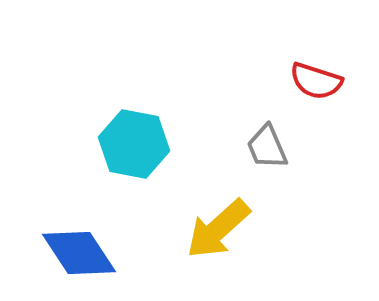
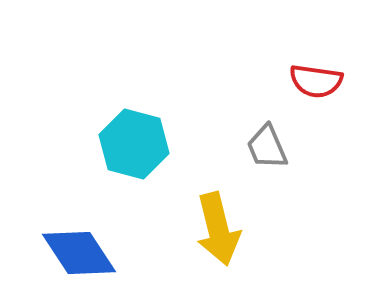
red semicircle: rotated 10 degrees counterclockwise
cyan hexagon: rotated 4 degrees clockwise
yellow arrow: rotated 62 degrees counterclockwise
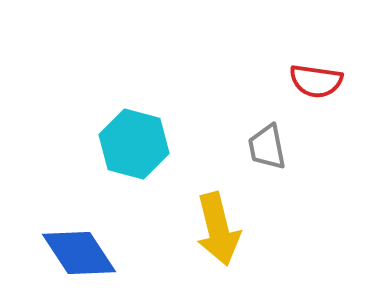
gray trapezoid: rotated 12 degrees clockwise
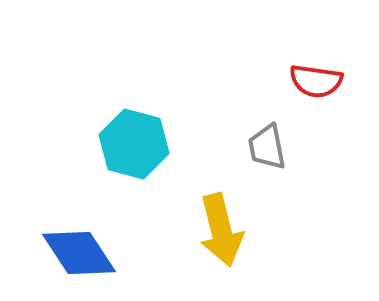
yellow arrow: moved 3 px right, 1 px down
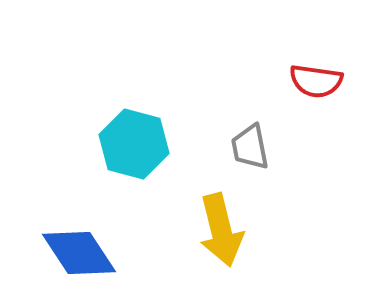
gray trapezoid: moved 17 px left
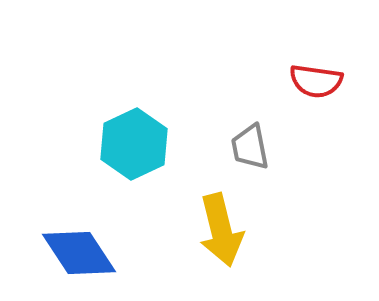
cyan hexagon: rotated 20 degrees clockwise
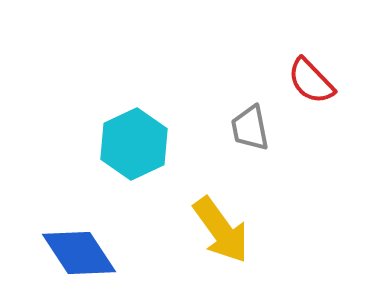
red semicircle: moved 5 px left; rotated 38 degrees clockwise
gray trapezoid: moved 19 px up
yellow arrow: rotated 22 degrees counterclockwise
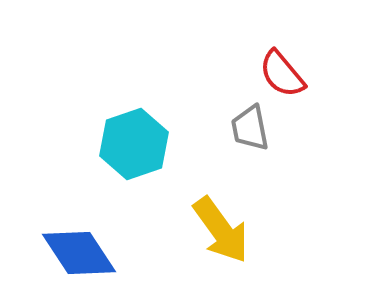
red semicircle: moved 29 px left, 7 px up; rotated 4 degrees clockwise
cyan hexagon: rotated 6 degrees clockwise
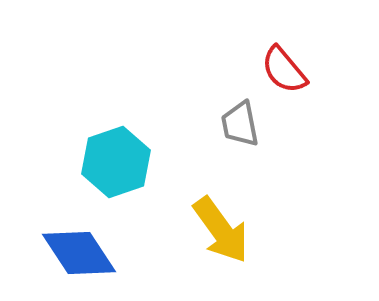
red semicircle: moved 2 px right, 4 px up
gray trapezoid: moved 10 px left, 4 px up
cyan hexagon: moved 18 px left, 18 px down
